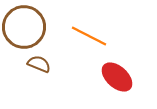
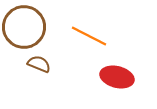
red ellipse: rotated 28 degrees counterclockwise
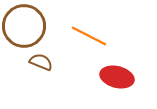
brown circle: moved 1 px up
brown semicircle: moved 2 px right, 2 px up
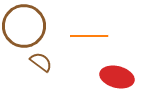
orange line: rotated 27 degrees counterclockwise
brown semicircle: rotated 15 degrees clockwise
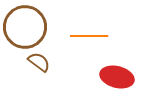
brown circle: moved 1 px right, 1 px down
brown semicircle: moved 2 px left
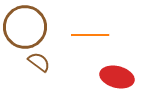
orange line: moved 1 px right, 1 px up
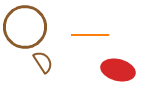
brown semicircle: moved 4 px right; rotated 20 degrees clockwise
red ellipse: moved 1 px right, 7 px up
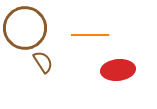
brown circle: moved 1 px down
red ellipse: rotated 20 degrees counterclockwise
